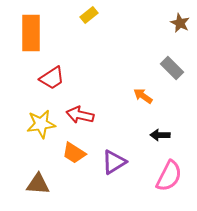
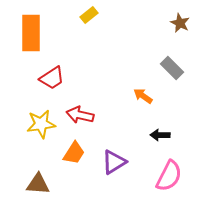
orange trapezoid: rotated 90 degrees counterclockwise
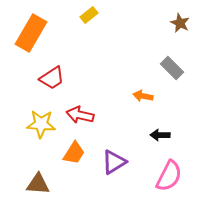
orange rectangle: rotated 30 degrees clockwise
orange arrow: rotated 24 degrees counterclockwise
yellow star: rotated 12 degrees clockwise
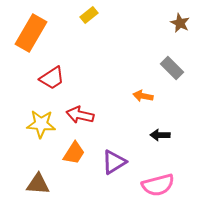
pink semicircle: moved 11 px left, 9 px down; rotated 48 degrees clockwise
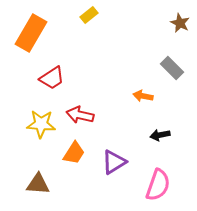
black arrow: rotated 12 degrees counterclockwise
pink semicircle: rotated 56 degrees counterclockwise
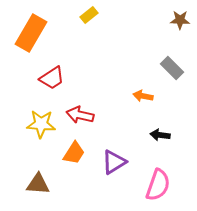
brown star: moved 3 px up; rotated 24 degrees counterclockwise
black arrow: rotated 18 degrees clockwise
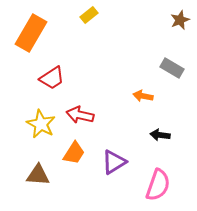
brown star: rotated 24 degrees counterclockwise
gray rectangle: rotated 15 degrees counterclockwise
yellow star: rotated 24 degrees clockwise
brown triangle: moved 9 px up
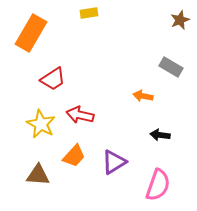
yellow rectangle: moved 2 px up; rotated 30 degrees clockwise
gray rectangle: moved 1 px left, 1 px up
red trapezoid: moved 1 px right, 1 px down
orange trapezoid: moved 3 px down; rotated 10 degrees clockwise
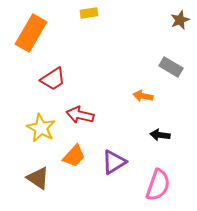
yellow star: moved 4 px down
brown triangle: moved 3 px down; rotated 30 degrees clockwise
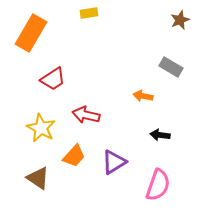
red arrow: moved 6 px right
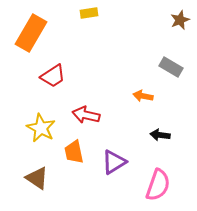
red trapezoid: moved 3 px up
orange trapezoid: moved 4 px up; rotated 125 degrees clockwise
brown triangle: moved 1 px left
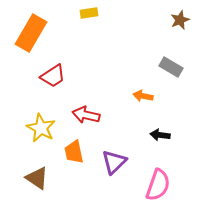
purple triangle: rotated 12 degrees counterclockwise
